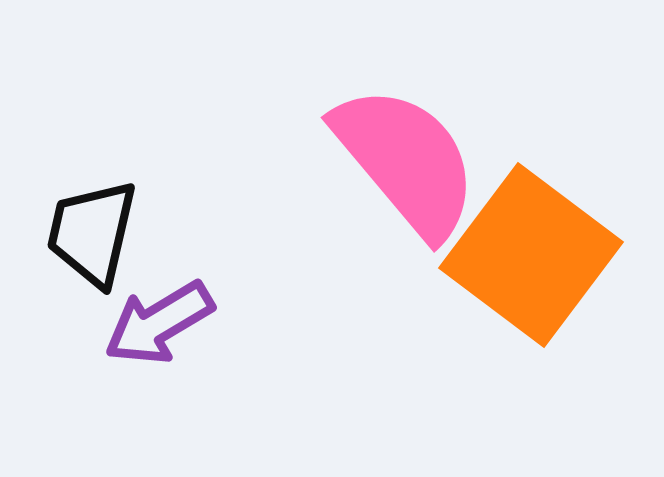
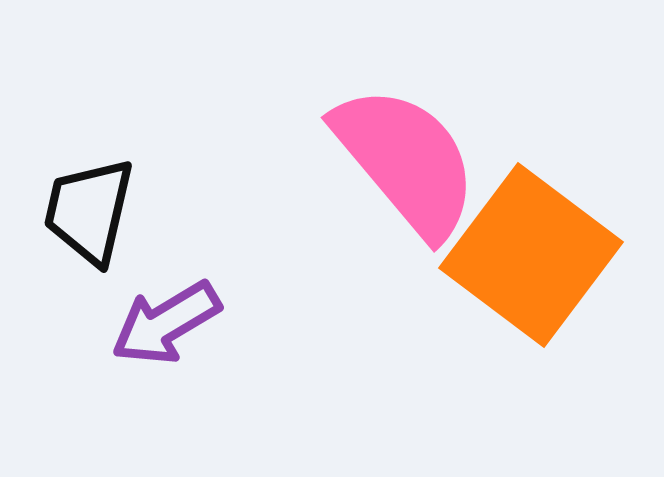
black trapezoid: moved 3 px left, 22 px up
purple arrow: moved 7 px right
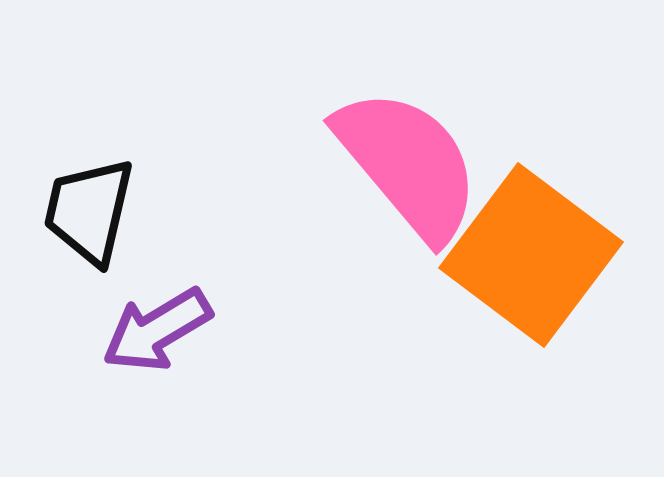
pink semicircle: moved 2 px right, 3 px down
purple arrow: moved 9 px left, 7 px down
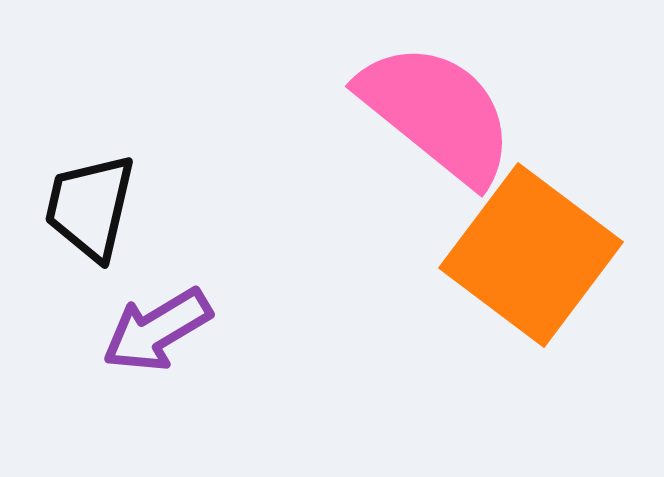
pink semicircle: moved 29 px right, 51 px up; rotated 11 degrees counterclockwise
black trapezoid: moved 1 px right, 4 px up
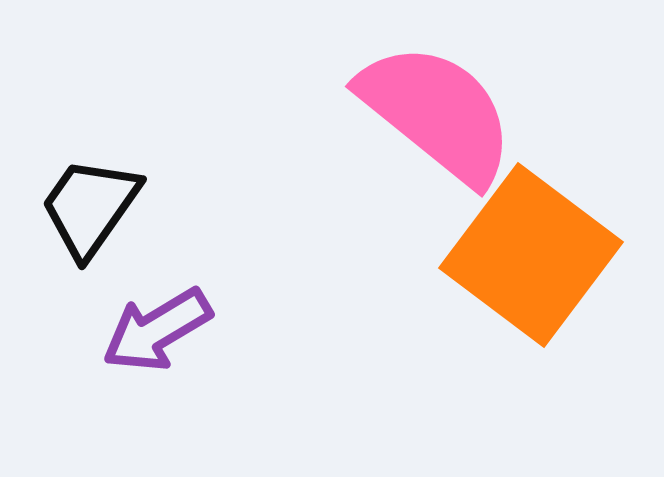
black trapezoid: rotated 22 degrees clockwise
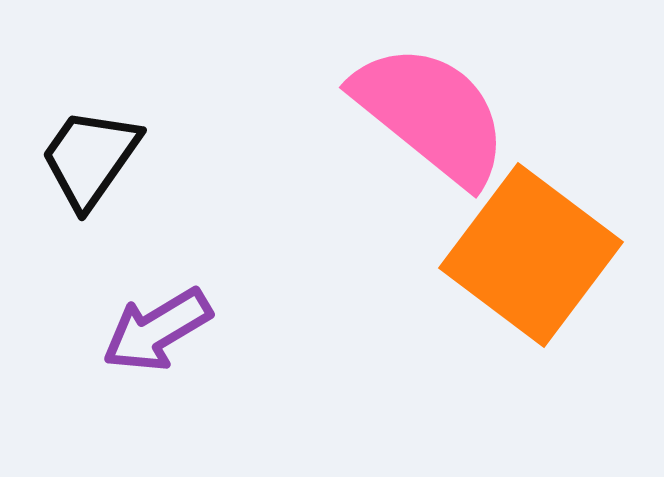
pink semicircle: moved 6 px left, 1 px down
black trapezoid: moved 49 px up
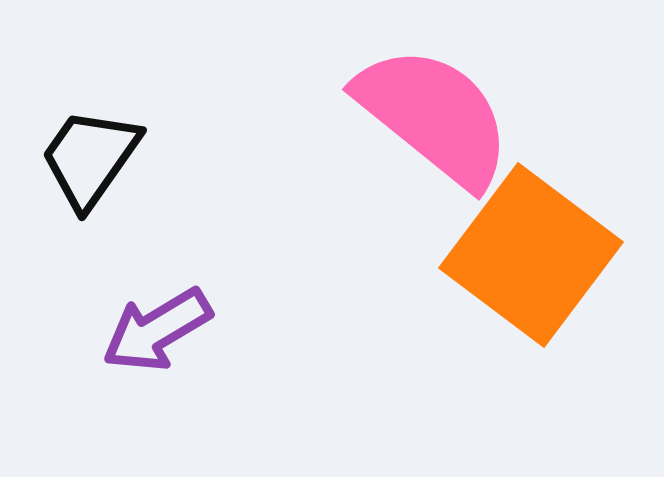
pink semicircle: moved 3 px right, 2 px down
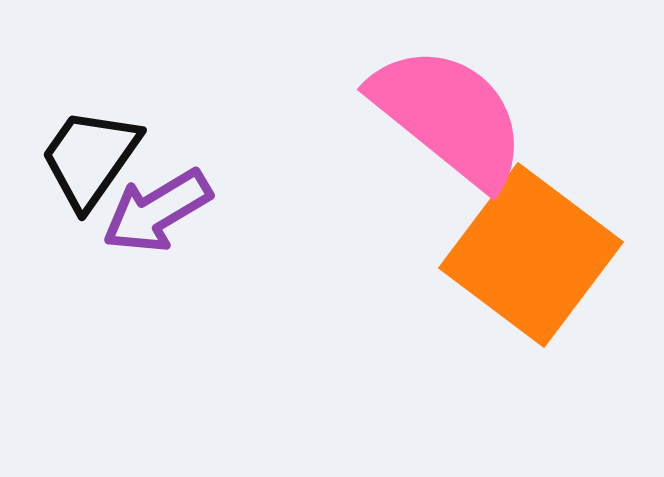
pink semicircle: moved 15 px right
purple arrow: moved 119 px up
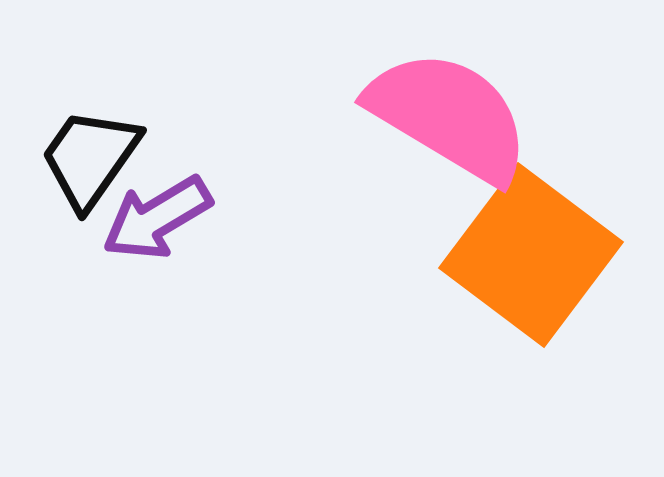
pink semicircle: rotated 8 degrees counterclockwise
purple arrow: moved 7 px down
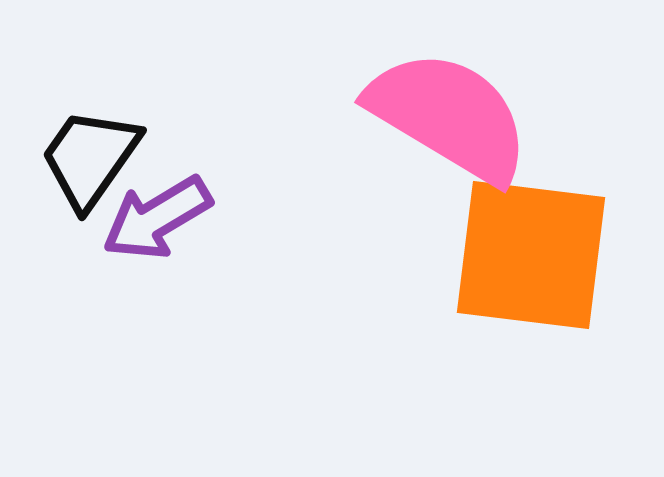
orange square: rotated 30 degrees counterclockwise
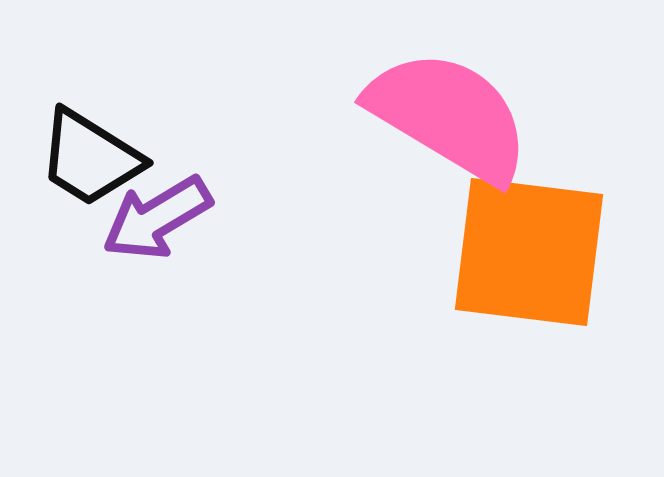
black trapezoid: rotated 93 degrees counterclockwise
orange square: moved 2 px left, 3 px up
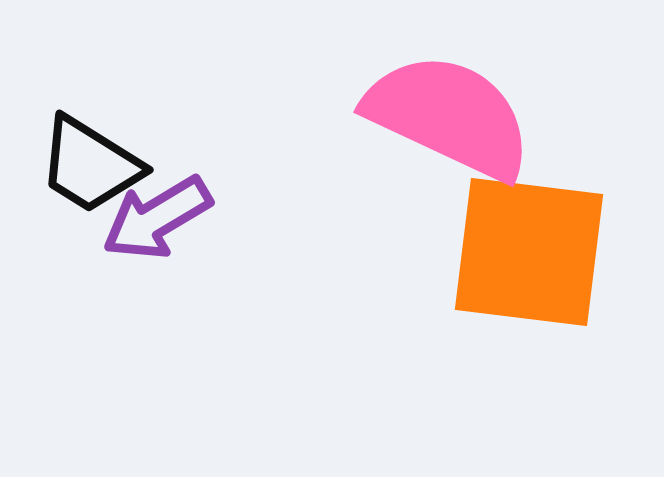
pink semicircle: rotated 6 degrees counterclockwise
black trapezoid: moved 7 px down
